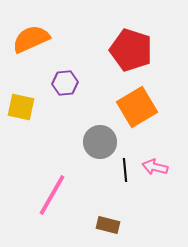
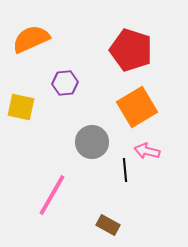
gray circle: moved 8 px left
pink arrow: moved 8 px left, 16 px up
brown rectangle: rotated 15 degrees clockwise
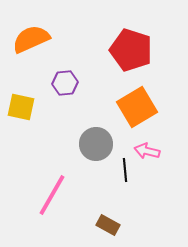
gray circle: moved 4 px right, 2 px down
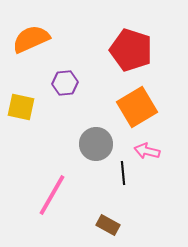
black line: moved 2 px left, 3 px down
